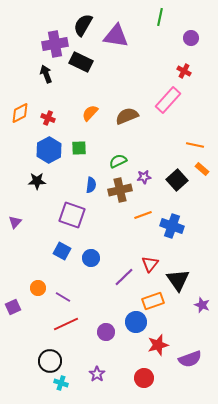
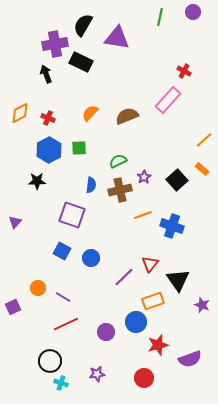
purple triangle at (116, 36): moved 1 px right, 2 px down
purple circle at (191, 38): moved 2 px right, 26 px up
orange line at (195, 145): moved 9 px right, 5 px up; rotated 54 degrees counterclockwise
purple star at (144, 177): rotated 24 degrees counterclockwise
purple star at (97, 374): rotated 28 degrees clockwise
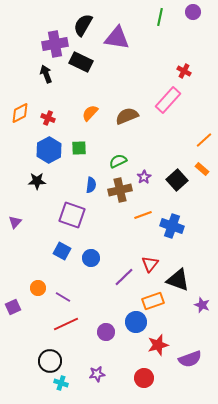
black triangle at (178, 280): rotated 35 degrees counterclockwise
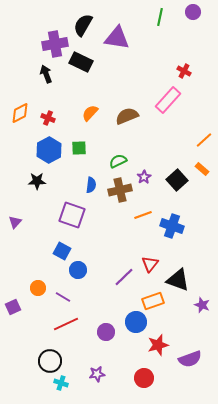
blue circle at (91, 258): moved 13 px left, 12 px down
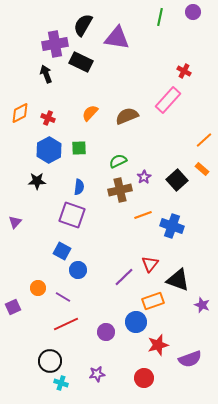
blue semicircle at (91, 185): moved 12 px left, 2 px down
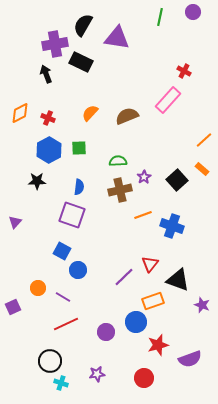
green semicircle at (118, 161): rotated 24 degrees clockwise
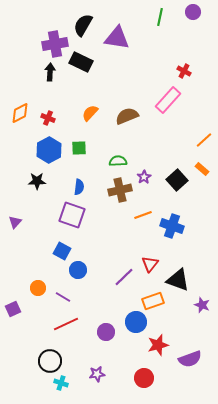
black arrow at (46, 74): moved 4 px right, 2 px up; rotated 24 degrees clockwise
purple square at (13, 307): moved 2 px down
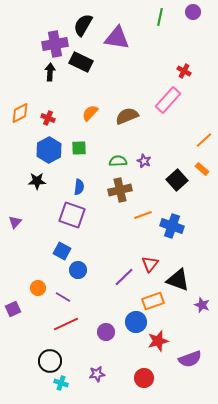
purple star at (144, 177): moved 16 px up; rotated 16 degrees counterclockwise
red star at (158, 345): moved 4 px up
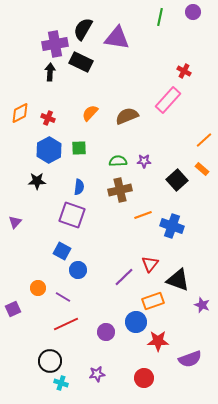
black semicircle at (83, 25): moved 4 px down
purple star at (144, 161): rotated 24 degrees counterclockwise
red star at (158, 341): rotated 15 degrees clockwise
